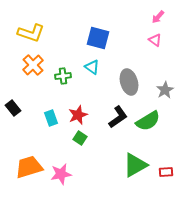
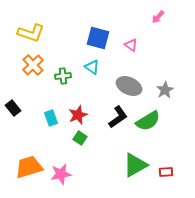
pink triangle: moved 24 px left, 5 px down
gray ellipse: moved 4 px down; rotated 50 degrees counterclockwise
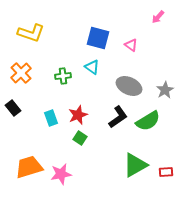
orange cross: moved 12 px left, 8 px down
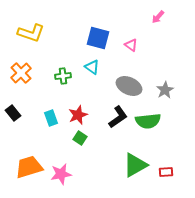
black rectangle: moved 5 px down
green semicircle: rotated 25 degrees clockwise
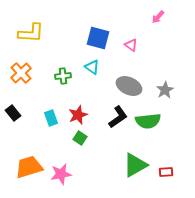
yellow L-shape: rotated 16 degrees counterclockwise
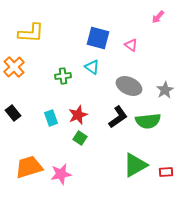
orange cross: moved 7 px left, 6 px up
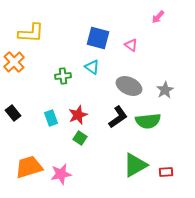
orange cross: moved 5 px up
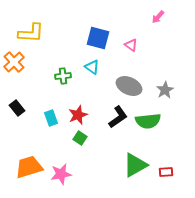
black rectangle: moved 4 px right, 5 px up
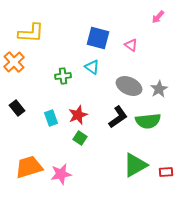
gray star: moved 6 px left, 1 px up
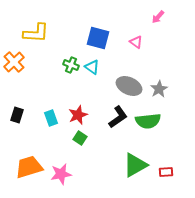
yellow L-shape: moved 5 px right
pink triangle: moved 5 px right, 3 px up
green cross: moved 8 px right, 11 px up; rotated 28 degrees clockwise
black rectangle: moved 7 px down; rotated 56 degrees clockwise
